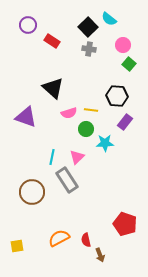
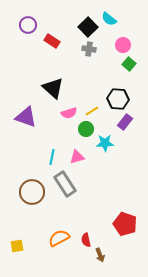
black hexagon: moved 1 px right, 3 px down
yellow line: moved 1 px right, 1 px down; rotated 40 degrees counterclockwise
pink triangle: rotated 28 degrees clockwise
gray rectangle: moved 2 px left, 4 px down
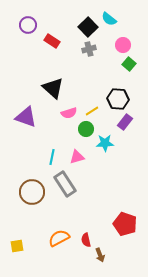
gray cross: rotated 24 degrees counterclockwise
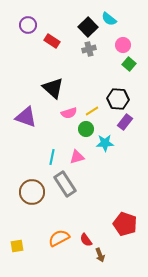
red semicircle: rotated 24 degrees counterclockwise
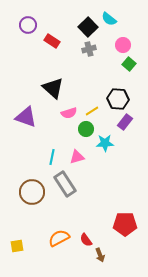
red pentagon: rotated 20 degrees counterclockwise
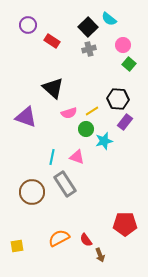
cyan star: moved 1 px left, 2 px up; rotated 12 degrees counterclockwise
pink triangle: rotated 35 degrees clockwise
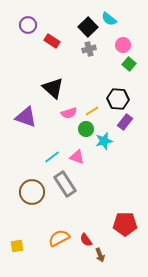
cyan line: rotated 42 degrees clockwise
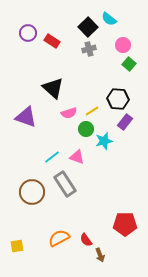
purple circle: moved 8 px down
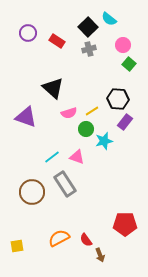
red rectangle: moved 5 px right
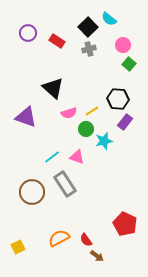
red pentagon: rotated 25 degrees clockwise
yellow square: moved 1 px right, 1 px down; rotated 16 degrees counterclockwise
brown arrow: moved 3 px left, 1 px down; rotated 32 degrees counterclockwise
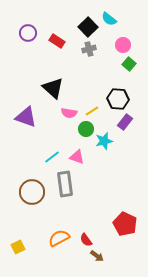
pink semicircle: rotated 28 degrees clockwise
gray rectangle: rotated 25 degrees clockwise
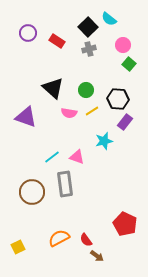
green circle: moved 39 px up
